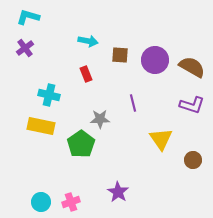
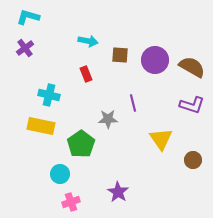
gray star: moved 8 px right
cyan circle: moved 19 px right, 28 px up
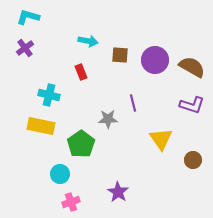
red rectangle: moved 5 px left, 2 px up
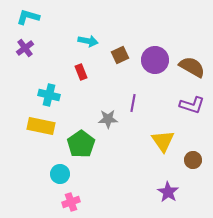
brown square: rotated 30 degrees counterclockwise
purple line: rotated 24 degrees clockwise
yellow triangle: moved 2 px right, 2 px down
purple star: moved 50 px right
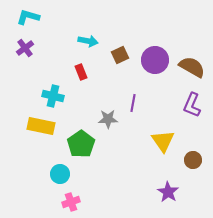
cyan cross: moved 4 px right, 1 px down
purple L-shape: rotated 95 degrees clockwise
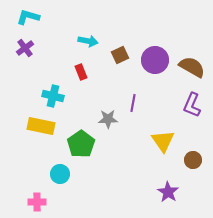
pink cross: moved 34 px left; rotated 18 degrees clockwise
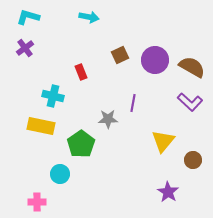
cyan arrow: moved 1 px right, 24 px up
purple L-shape: moved 2 px left, 3 px up; rotated 70 degrees counterclockwise
yellow triangle: rotated 15 degrees clockwise
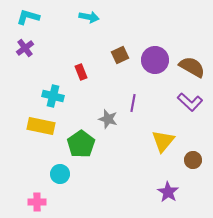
gray star: rotated 18 degrees clockwise
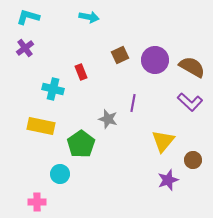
cyan cross: moved 7 px up
purple star: moved 12 px up; rotated 20 degrees clockwise
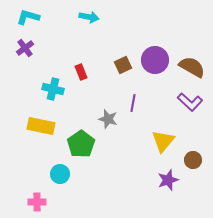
brown square: moved 3 px right, 10 px down
